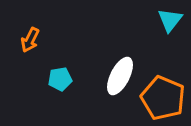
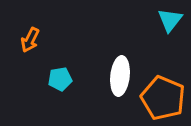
white ellipse: rotated 21 degrees counterclockwise
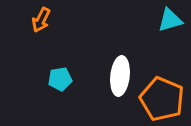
cyan triangle: rotated 36 degrees clockwise
orange arrow: moved 11 px right, 20 px up
orange pentagon: moved 1 px left, 1 px down
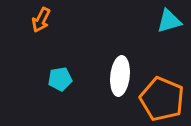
cyan triangle: moved 1 px left, 1 px down
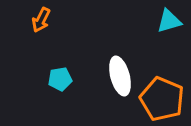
white ellipse: rotated 21 degrees counterclockwise
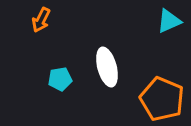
cyan triangle: rotated 8 degrees counterclockwise
white ellipse: moved 13 px left, 9 px up
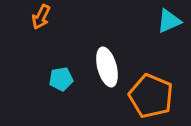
orange arrow: moved 3 px up
cyan pentagon: moved 1 px right
orange pentagon: moved 11 px left, 3 px up
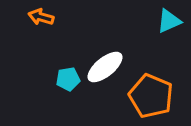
orange arrow: rotated 80 degrees clockwise
white ellipse: moved 2 px left; rotated 66 degrees clockwise
cyan pentagon: moved 7 px right
